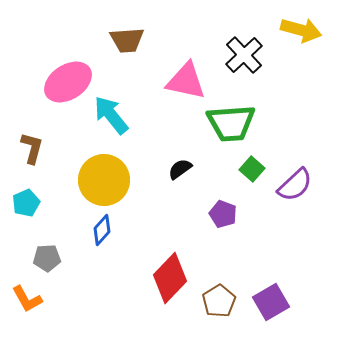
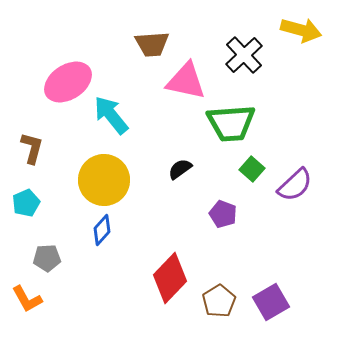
brown trapezoid: moved 25 px right, 4 px down
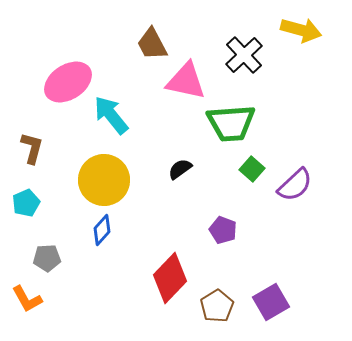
brown trapezoid: rotated 66 degrees clockwise
purple pentagon: moved 16 px down
brown pentagon: moved 2 px left, 5 px down
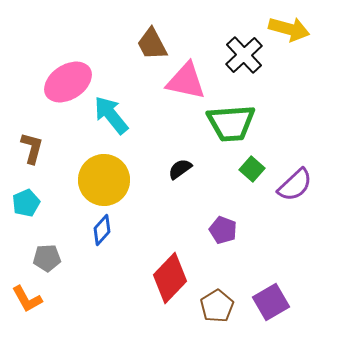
yellow arrow: moved 12 px left, 1 px up
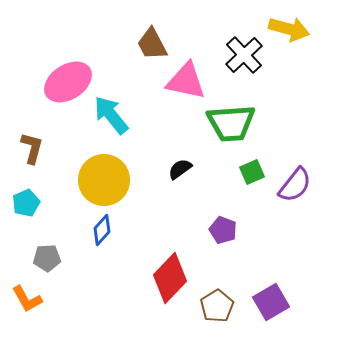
green square: moved 3 px down; rotated 25 degrees clockwise
purple semicircle: rotated 9 degrees counterclockwise
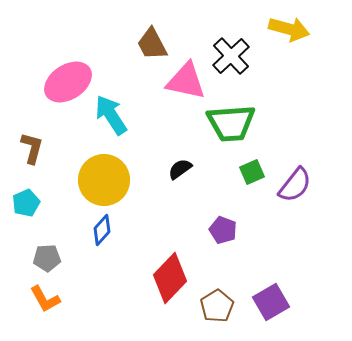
black cross: moved 13 px left, 1 px down
cyan arrow: rotated 6 degrees clockwise
orange L-shape: moved 18 px right
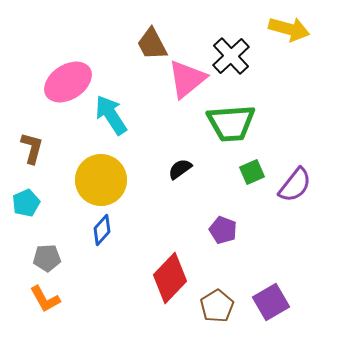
pink triangle: moved 1 px right, 2 px up; rotated 51 degrees counterclockwise
yellow circle: moved 3 px left
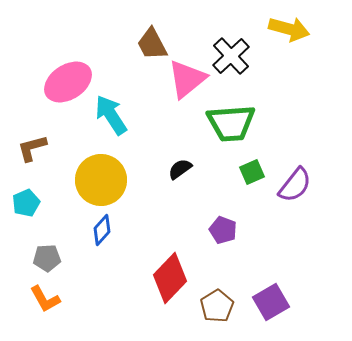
brown L-shape: rotated 120 degrees counterclockwise
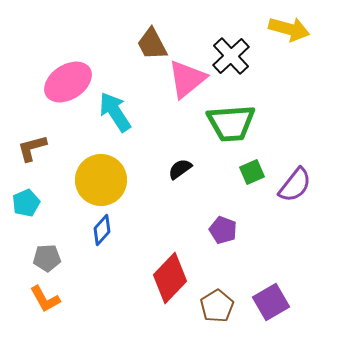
cyan arrow: moved 4 px right, 3 px up
